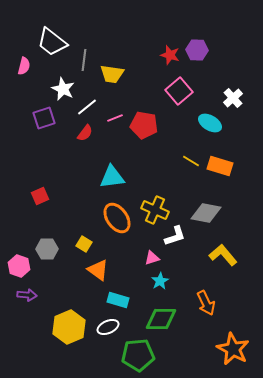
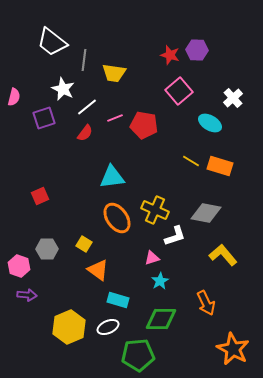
pink semicircle: moved 10 px left, 31 px down
yellow trapezoid: moved 2 px right, 1 px up
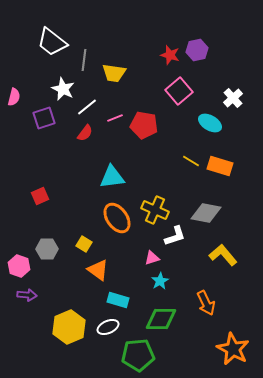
purple hexagon: rotated 15 degrees counterclockwise
